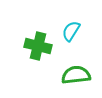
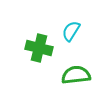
green cross: moved 1 px right, 2 px down
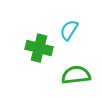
cyan semicircle: moved 2 px left, 1 px up
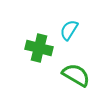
green semicircle: rotated 36 degrees clockwise
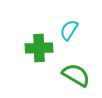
green cross: rotated 16 degrees counterclockwise
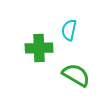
cyan semicircle: rotated 20 degrees counterclockwise
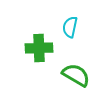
cyan semicircle: moved 1 px right, 3 px up
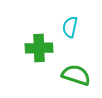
green semicircle: rotated 12 degrees counterclockwise
